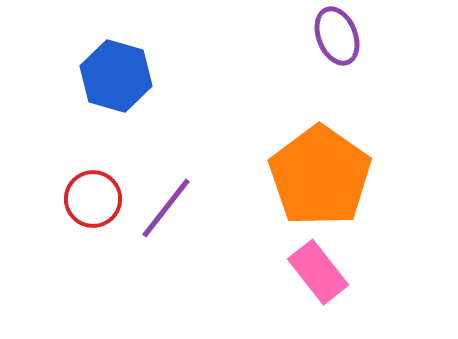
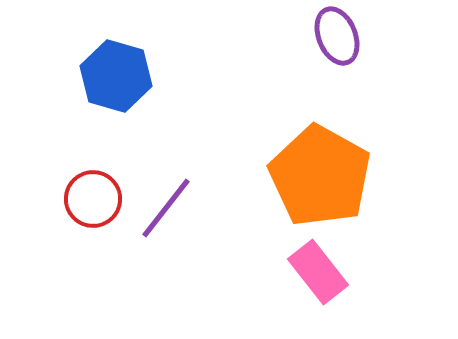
orange pentagon: rotated 6 degrees counterclockwise
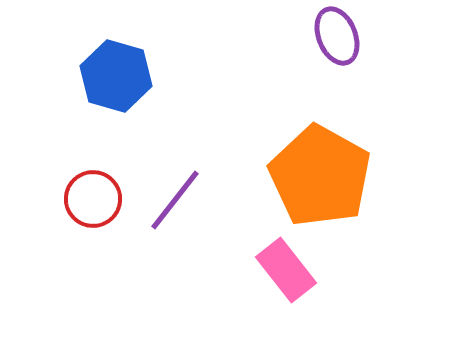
purple line: moved 9 px right, 8 px up
pink rectangle: moved 32 px left, 2 px up
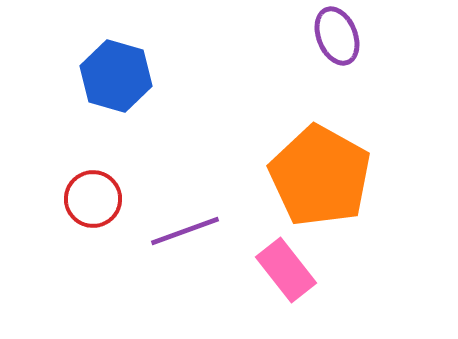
purple line: moved 10 px right, 31 px down; rotated 32 degrees clockwise
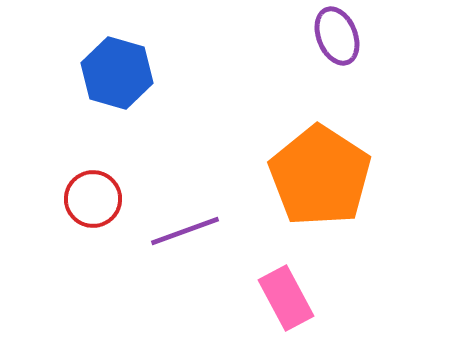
blue hexagon: moved 1 px right, 3 px up
orange pentagon: rotated 4 degrees clockwise
pink rectangle: moved 28 px down; rotated 10 degrees clockwise
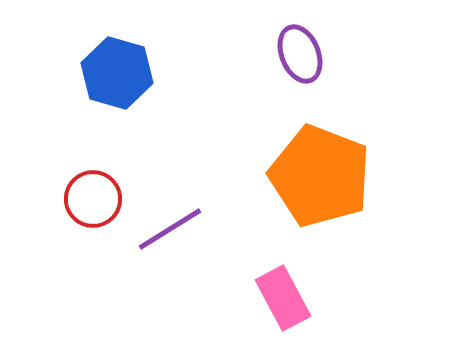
purple ellipse: moved 37 px left, 18 px down
orange pentagon: rotated 12 degrees counterclockwise
purple line: moved 15 px left, 2 px up; rotated 12 degrees counterclockwise
pink rectangle: moved 3 px left
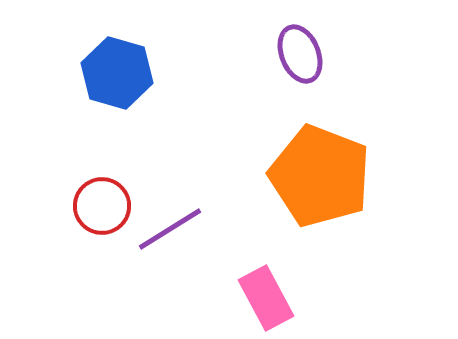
red circle: moved 9 px right, 7 px down
pink rectangle: moved 17 px left
